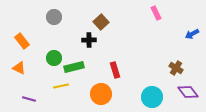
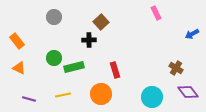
orange rectangle: moved 5 px left
yellow line: moved 2 px right, 9 px down
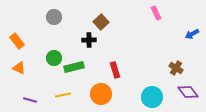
purple line: moved 1 px right, 1 px down
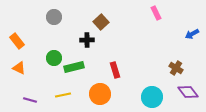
black cross: moved 2 px left
orange circle: moved 1 px left
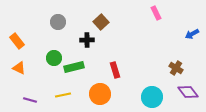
gray circle: moved 4 px right, 5 px down
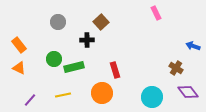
blue arrow: moved 1 px right, 12 px down; rotated 48 degrees clockwise
orange rectangle: moved 2 px right, 4 px down
green circle: moved 1 px down
orange circle: moved 2 px right, 1 px up
purple line: rotated 64 degrees counterclockwise
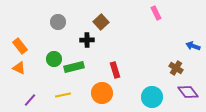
orange rectangle: moved 1 px right, 1 px down
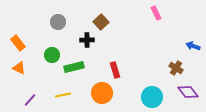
orange rectangle: moved 2 px left, 3 px up
green circle: moved 2 px left, 4 px up
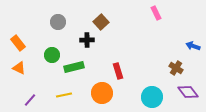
red rectangle: moved 3 px right, 1 px down
yellow line: moved 1 px right
